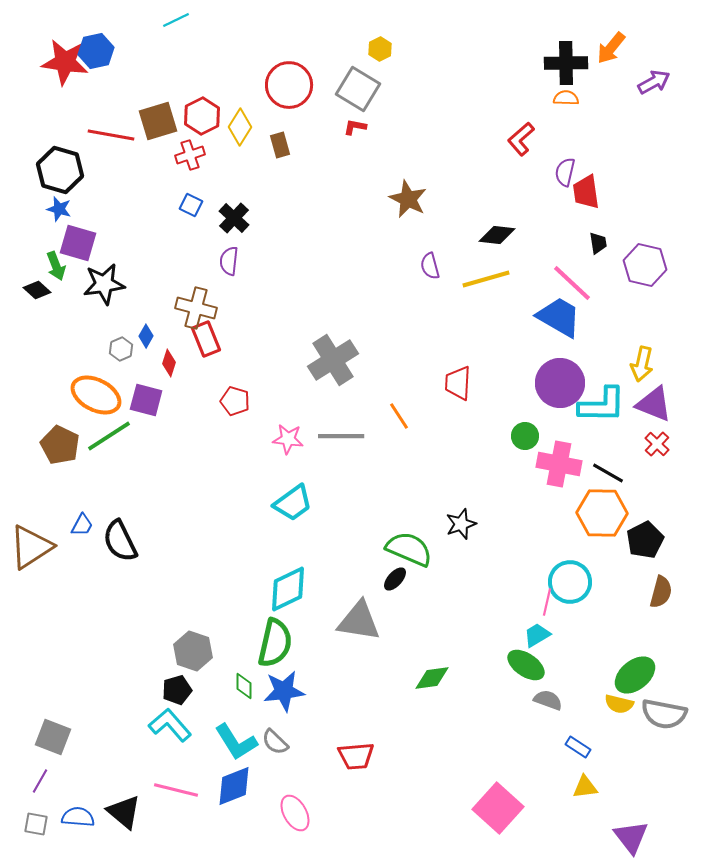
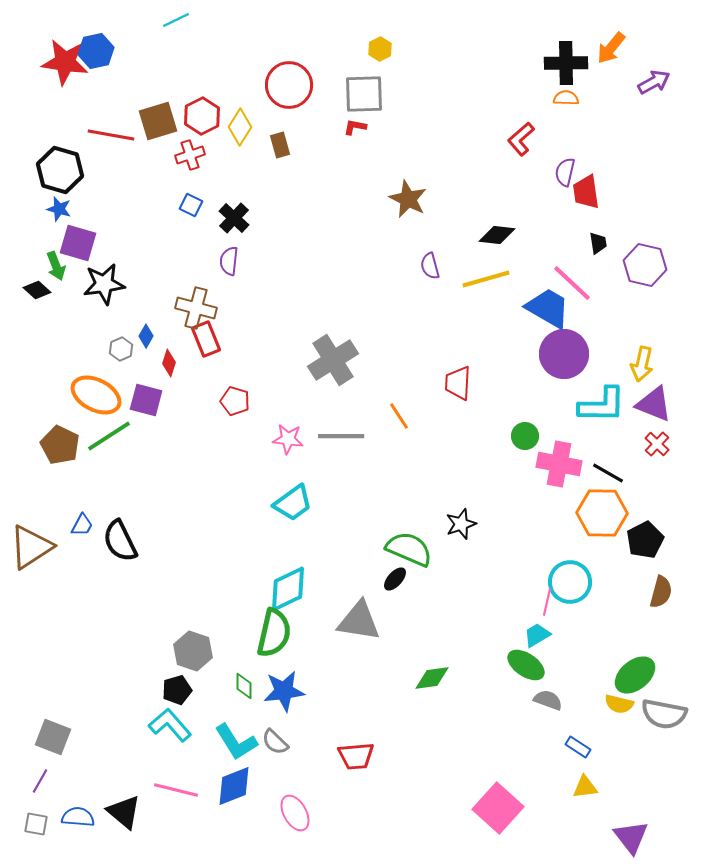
gray square at (358, 89): moved 6 px right, 5 px down; rotated 33 degrees counterclockwise
blue trapezoid at (559, 317): moved 11 px left, 9 px up
purple circle at (560, 383): moved 4 px right, 29 px up
green semicircle at (275, 643): moved 1 px left, 10 px up
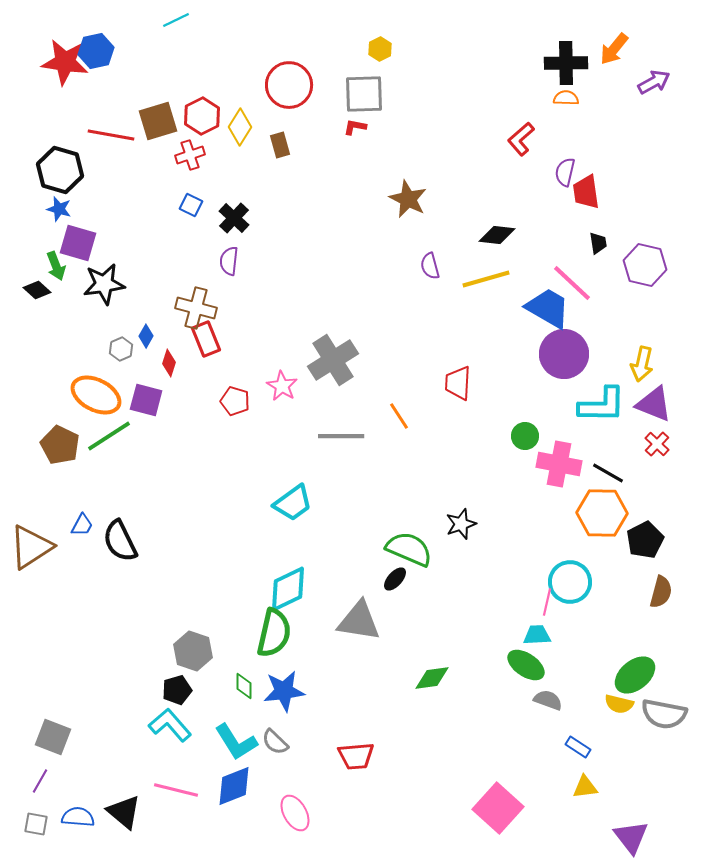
orange arrow at (611, 48): moved 3 px right, 1 px down
pink star at (288, 439): moved 6 px left, 53 px up; rotated 24 degrees clockwise
cyan trapezoid at (537, 635): rotated 28 degrees clockwise
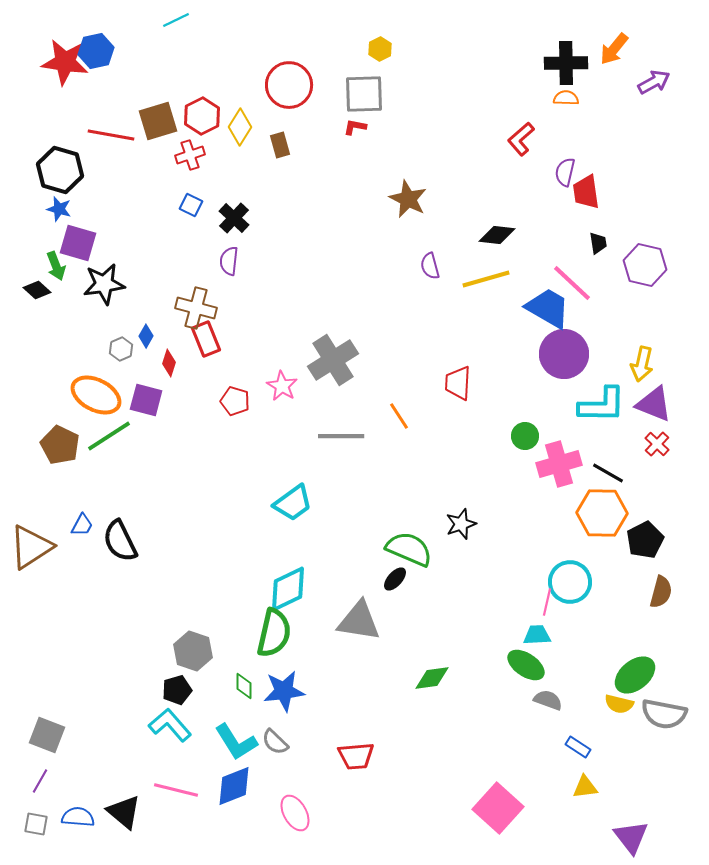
pink cross at (559, 464): rotated 27 degrees counterclockwise
gray square at (53, 737): moved 6 px left, 2 px up
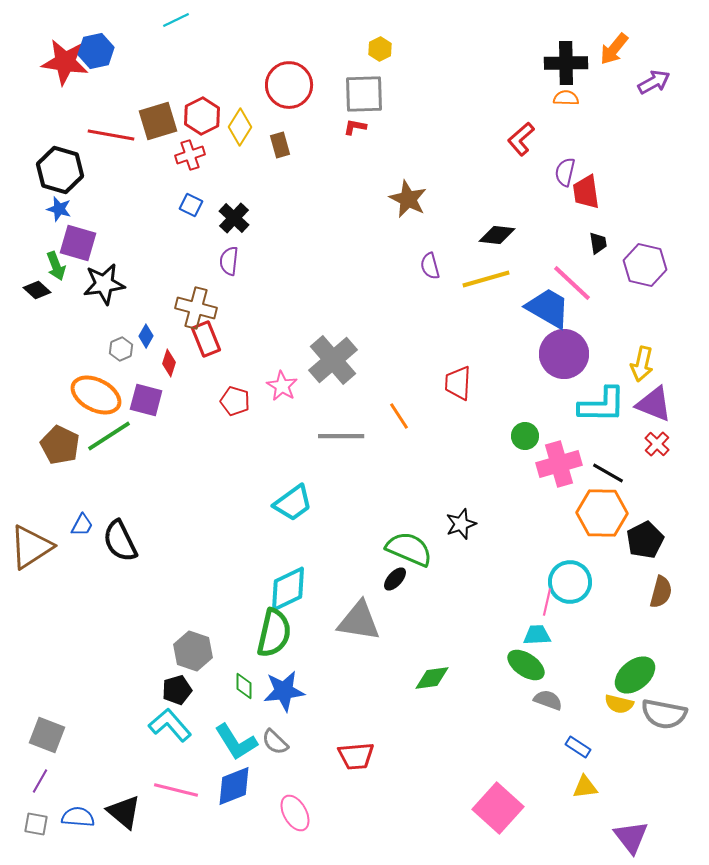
gray cross at (333, 360): rotated 9 degrees counterclockwise
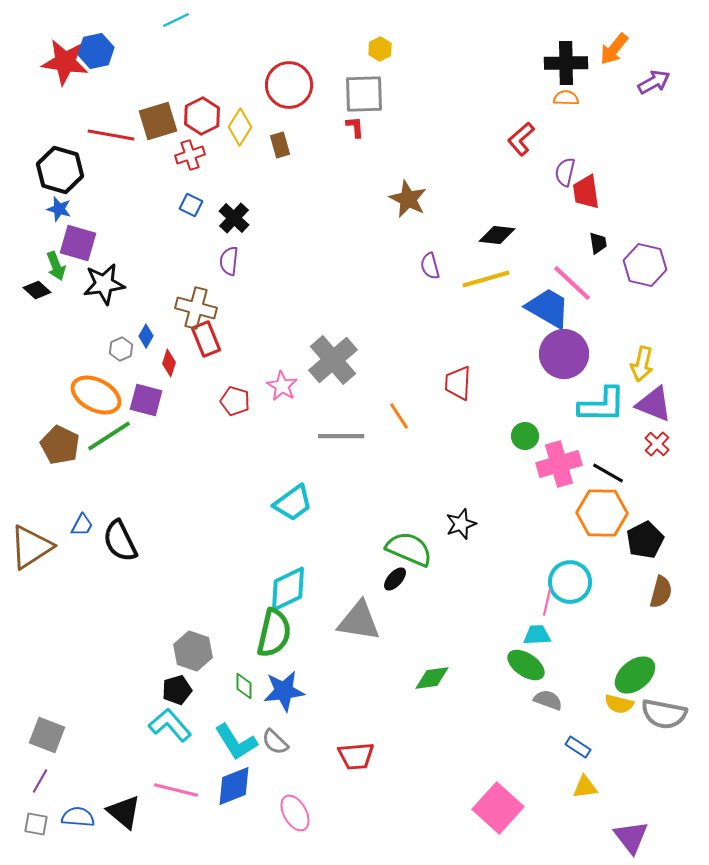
red L-shape at (355, 127): rotated 75 degrees clockwise
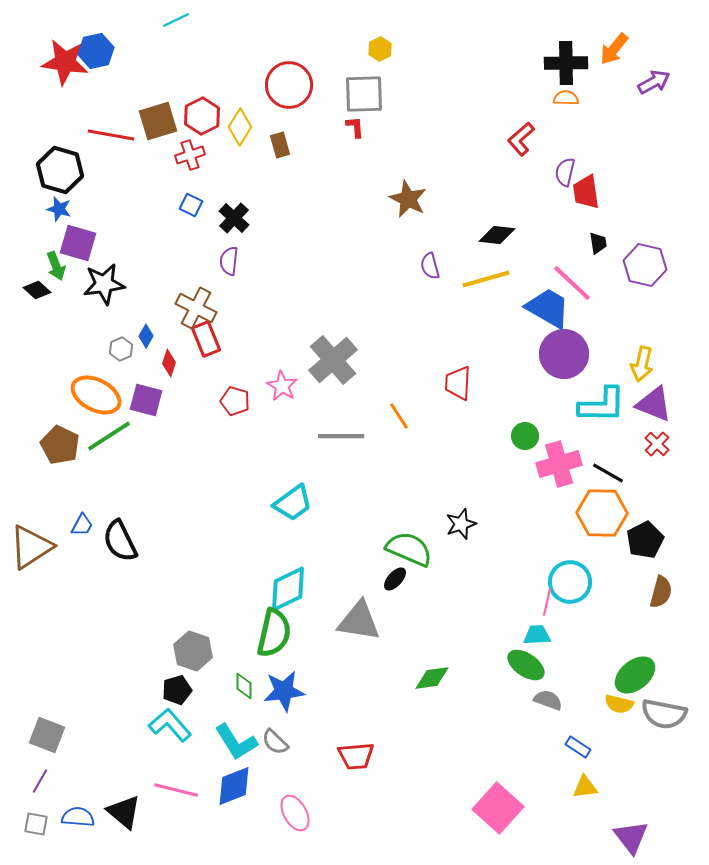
brown cross at (196, 308): rotated 12 degrees clockwise
